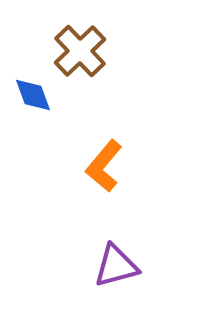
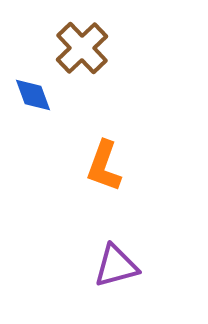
brown cross: moved 2 px right, 3 px up
orange L-shape: rotated 20 degrees counterclockwise
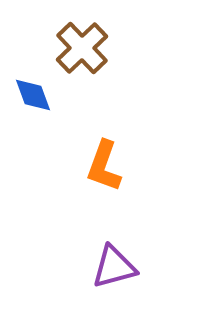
purple triangle: moved 2 px left, 1 px down
